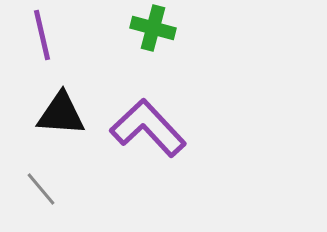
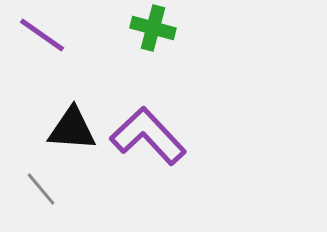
purple line: rotated 42 degrees counterclockwise
black triangle: moved 11 px right, 15 px down
purple L-shape: moved 8 px down
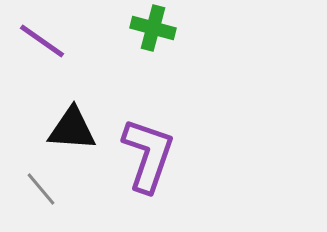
purple line: moved 6 px down
purple L-shape: moved 19 px down; rotated 62 degrees clockwise
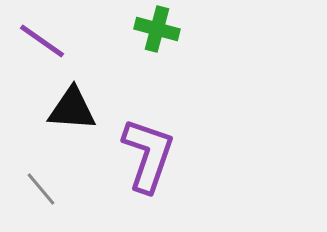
green cross: moved 4 px right, 1 px down
black triangle: moved 20 px up
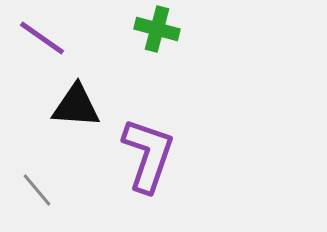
purple line: moved 3 px up
black triangle: moved 4 px right, 3 px up
gray line: moved 4 px left, 1 px down
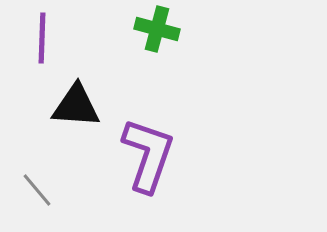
purple line: rotated 57 degrees clockwise
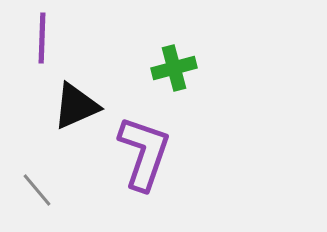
green cross: moved 17 px right, 39 px down; rotated 30 degrees counterclockwise
black triangle: rotated 28 degrees counterclockwise
purple L-shape: moved 4 px left, 2 px up
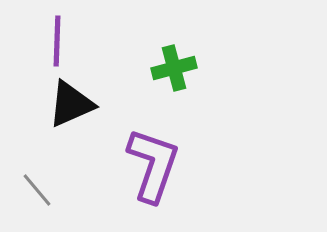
purple line: moved 15 px right, 3 px down
black triangle: moved 5 px left, 2 px up
purple L-shape: moved 9 px right, 12 px down
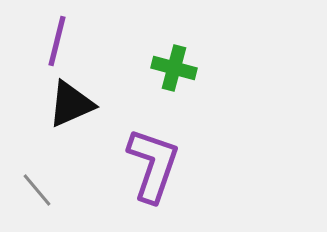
purple line: rotated 12 degrees clockwise
green cross: rotated 30 degrees clockwise
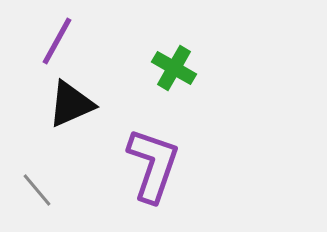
purple line: rotated 15 degrees clockwise
green cross: rotated 15 degrees clockwise
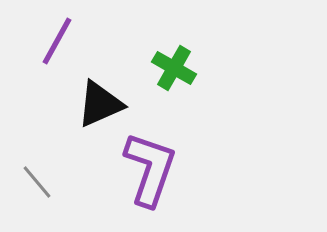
black triangle: moved 29 px right
purple L-shape: moved 3 px left, 4 px down
gray line: moved 8 px up
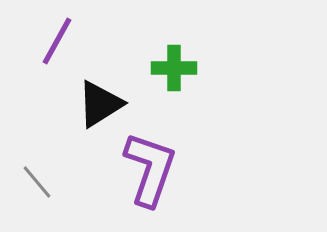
green cross: rotated 30 degrees counterclockwise
black triangle: rotated 8 degrees counterclockwise
